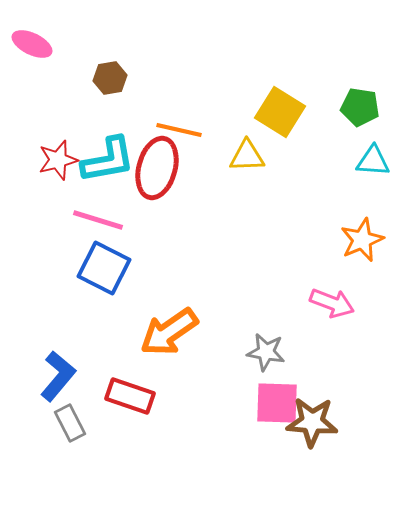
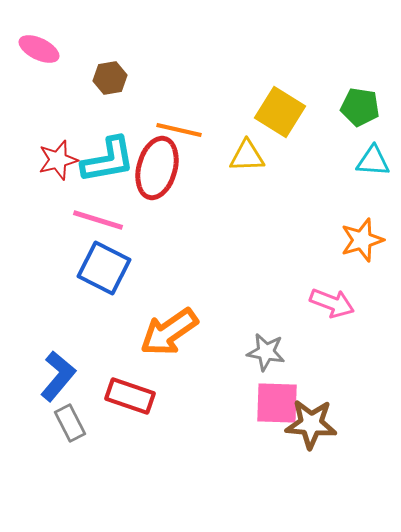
pink ellipse: moved 7 px right, 5 px down
orange star: rotated 6 degrees clockwise
brown star: moved 1 px left, 2 px down
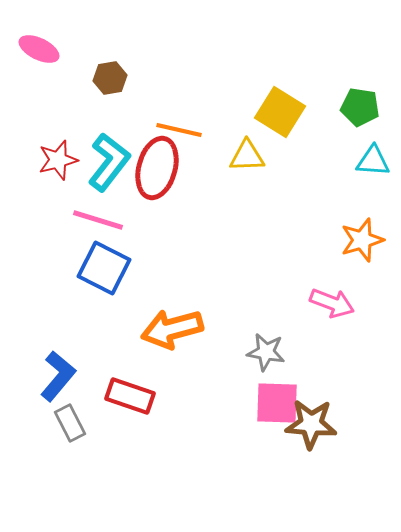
cyan L-shape: moved 1 px right, 2 px down; rotated 42 degrees counterclockwise
orange arrow: moved 3 px right, 3 px up; rotated 20 degrees clockwise
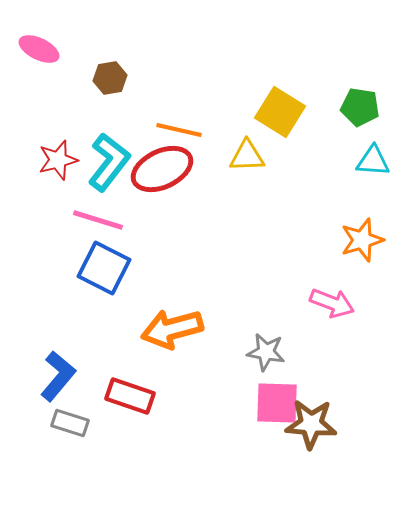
red ellipse: moved 5 px right, 1 px down; rotated 50 degrees clockwise
gray rectangle: rotated 45 degrees counterclockwise
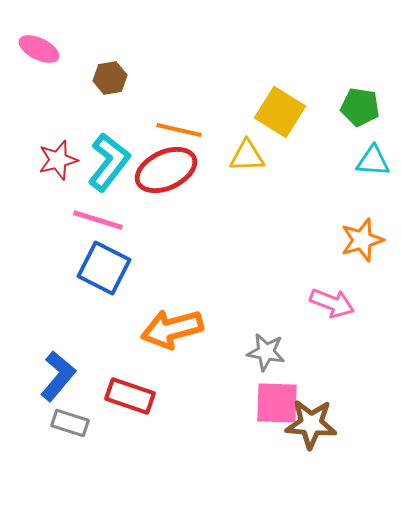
red ellipse: moved 4 px right, 1 px down
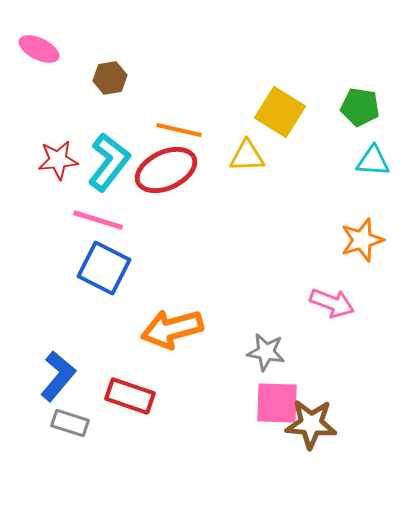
red star: rotated 9 degrees clockwise
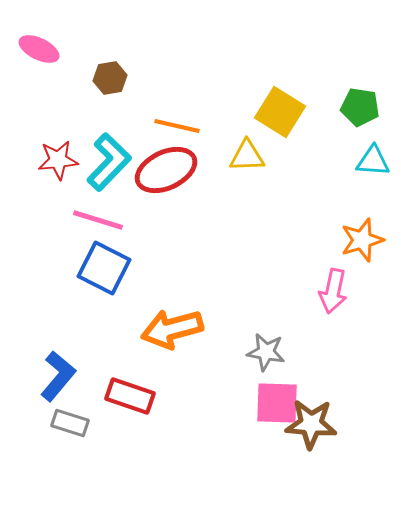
orange line: moved 2 px left, 4 px up
cyan L-shape: rotated 6 degrees clockwise
pink arrow: moved 1 px right, 12 px up; rotated 81 degrees clockwise
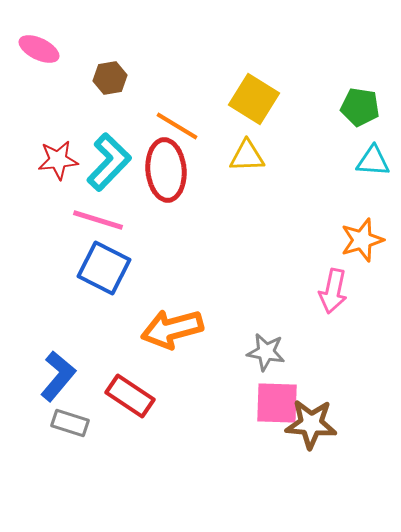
yellow square: moved 26 px left, 13 px up
orange line: rotated 18 degrees clockwise
red ellipse: rotated 70 degrees counterclockwise
red rectangle: rotated 15 degrees clockwise
